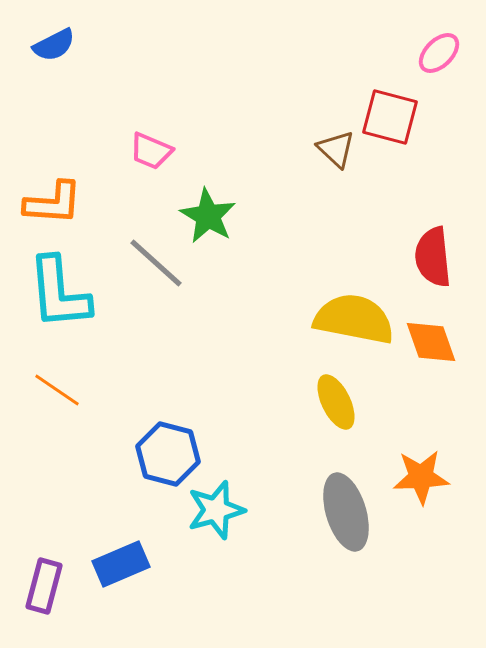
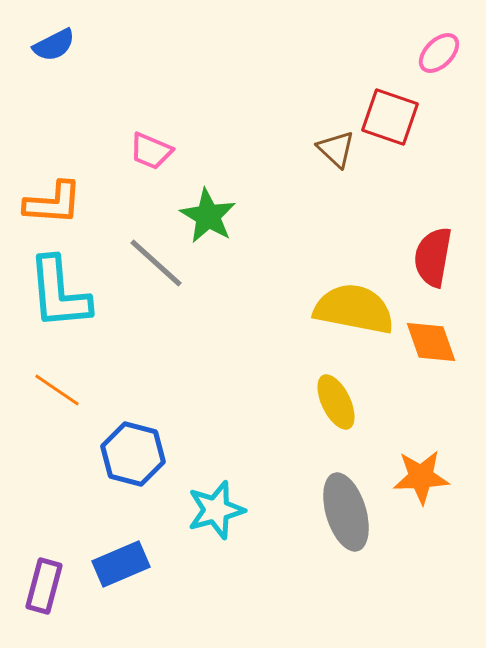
red square: rotated 4 degrees clockwise
red semicircle: rotated 16 degrees clockwise
yellow semicircle: moved 10 px up
blue hexagon: moved 35 px left
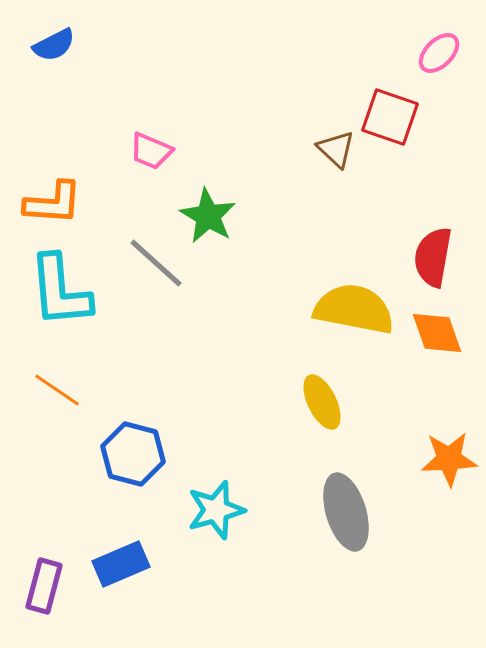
cyan L-shape: moved 1 px right, 2 px up
orange diamond: moved 6 px right, 9 px up
yellow ellipse: moved 14 px left
orange star: moved 28 px right, 18 px up
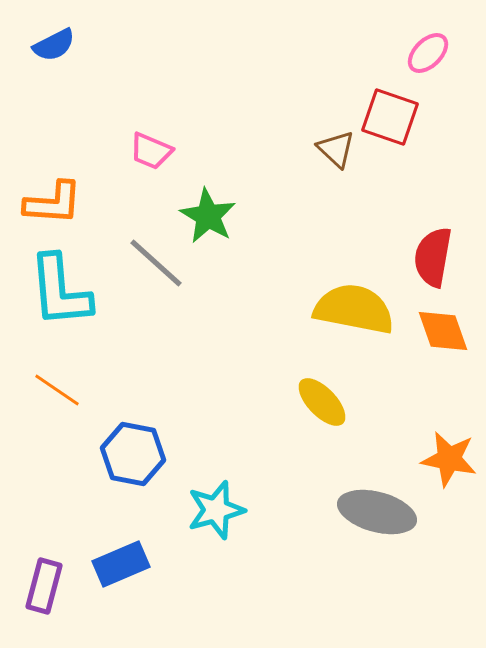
pink ellipse: moved 11 px left
orange diamond: moved 6 px right, 2 px up
yellow ellipse: rotated 18 degrees counterclockwise
blue hexagon: rotated 4 degrees counterclockwise
orange star: rotated 14 degrees clockwise
gray ellipse: moved 31 px right; rotated 58 degrees counterclockwise
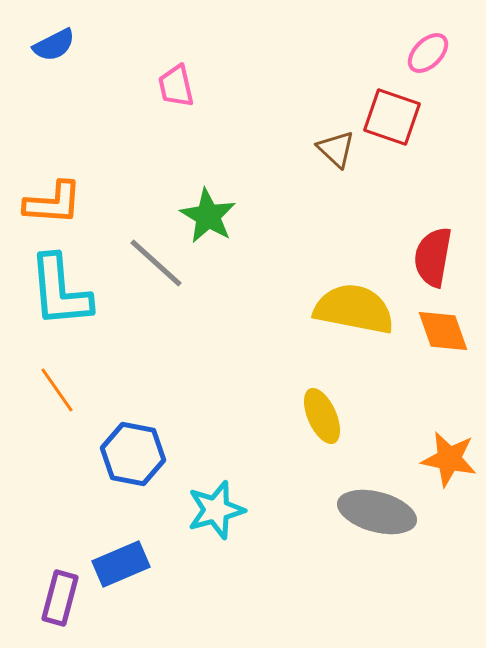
red square: moved 2 px right
pink trapezoid: moved 25 px right, 65 px up; rotated 54 degrees clockwise
orange line: rotated 21 degrees clockwise
yellow ellipse: moved 14 px down; rotated 20 degrees clockwise
purple rectangle: moved 16 px right, 12 px down
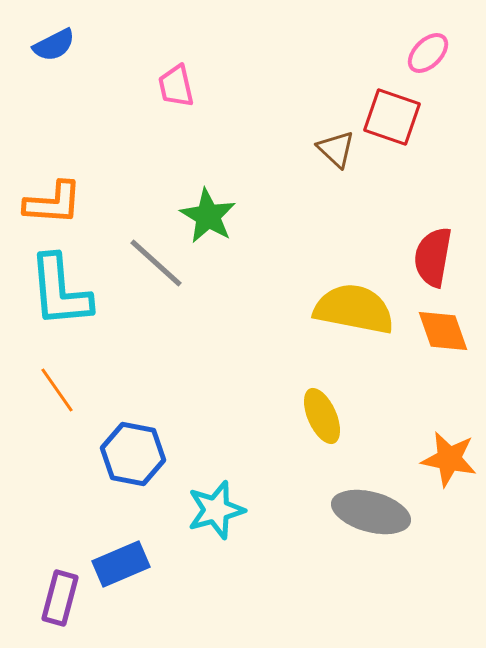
gray ellipse: moved 6 px left
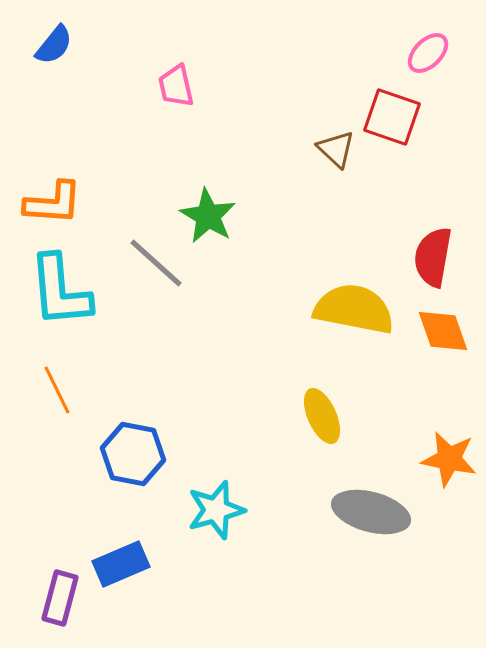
blue semicircle: rotated 24 degrees counterclockwise
orange line: rotated 9 degrees clockwise
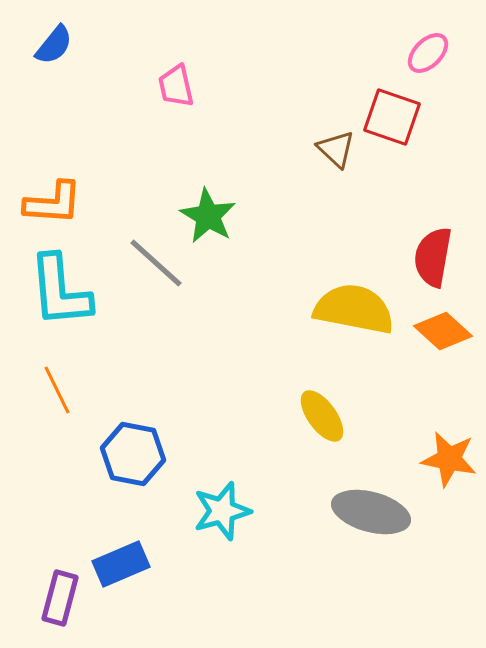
orange diamond: rotated 28 degrees counterclockwise
yellow ellipse: rotated 12 degrees counterclockwise
cyan star: moved 6 px right, 1 px down
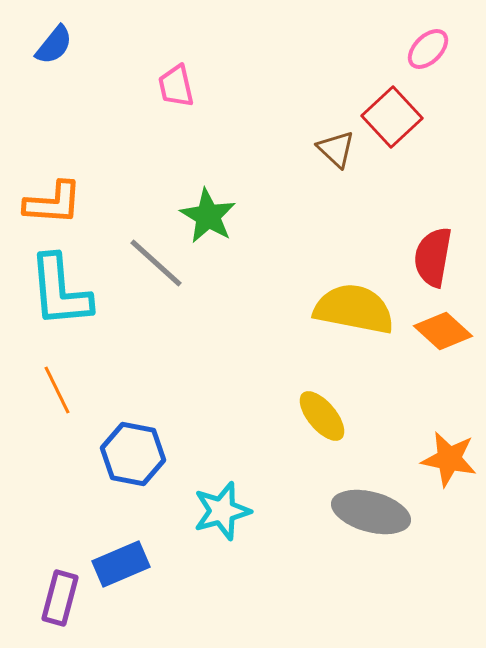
pink ellipse: moved 4 px up
red square: rotated 28 degrees clockwise
yellow ellipse: rotated 4 degrees counterclockwise
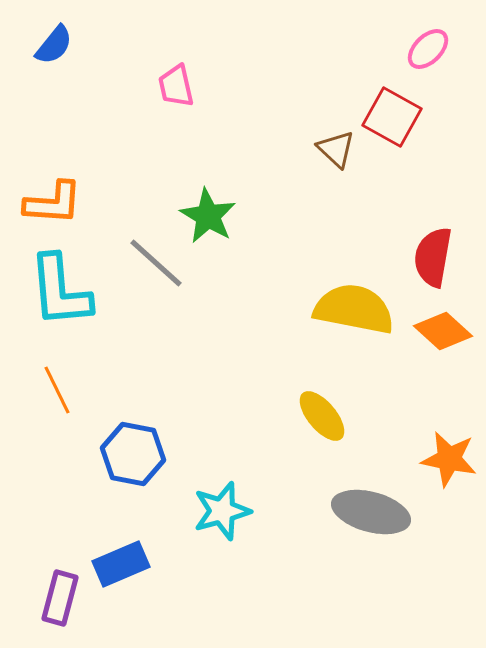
red square: rotated 18 degrees counterclockwise
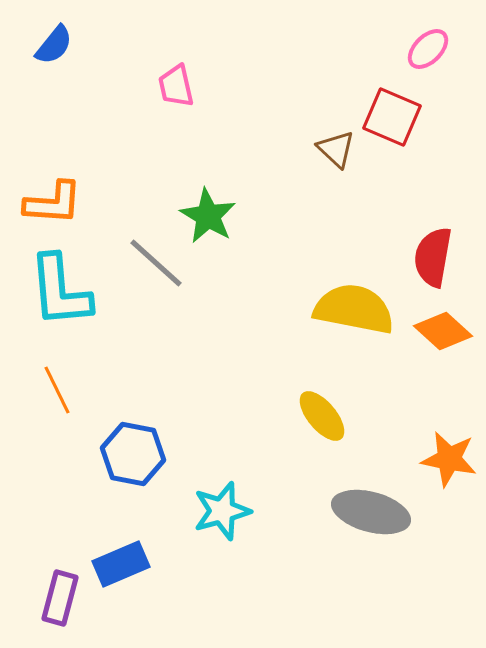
red square: rotated 6 degrees counterclockwise
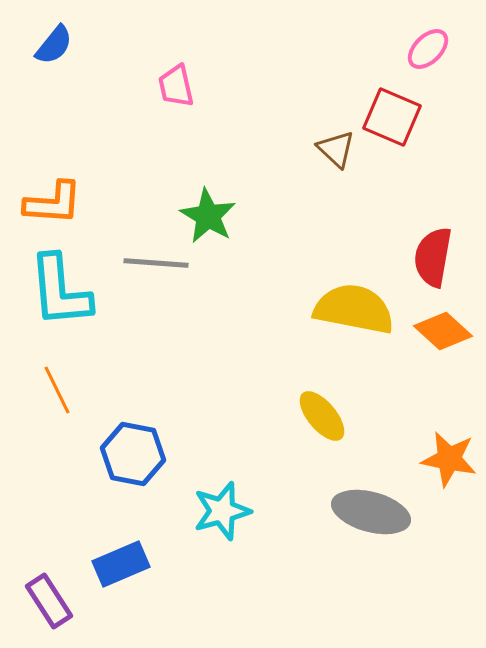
gray line: rotated 38 degrees counterclockwise
purple rectangle: moved 11 px left, 3 px down; rotated 48 degrees counterclockwise
